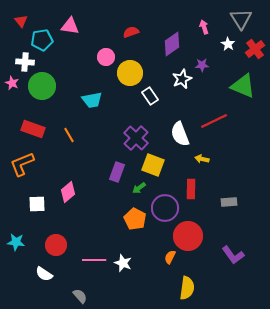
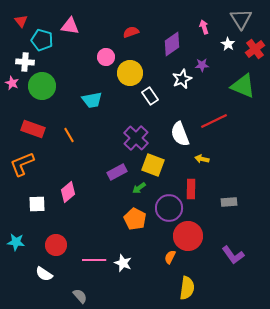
cyan pentagon at (42, 40): rotated 25 degrees clockwise
purple rectangle at (117, 172): rotated 42 degrees clockwise
purple circle at (165, 208): moved 4 px right
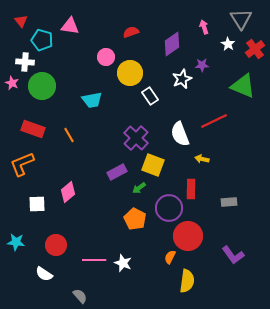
yellow semicircle at (187, 288): moved 7 px up
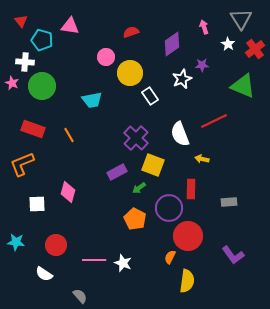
pink diamond at (68, 192): rotated 35 degrees counterclockwise
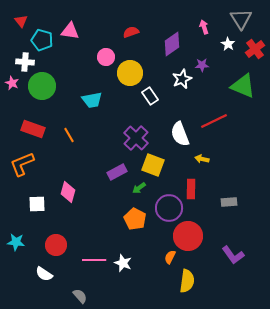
pink triangle at (70, 26): moved 5 px down
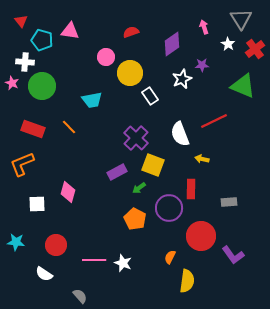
orange line at (69, 135): moved 8 px up; rotated 14 degrees counterclockwise
red circle at (188, 236): moved 13 px right
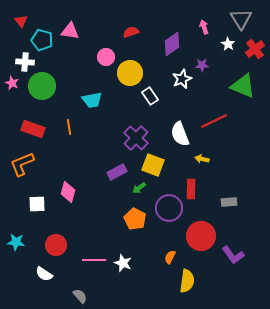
orange line at (69, 127): rotated 35 degrees clockwise
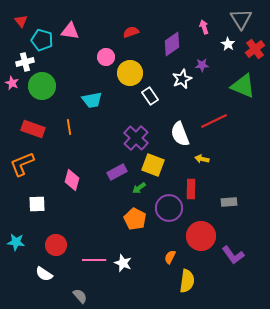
white cross at (25, 62): rotated 18 degrees counterclockwise
pink diamond at (68, 192): moved 4 px right, 12 px up
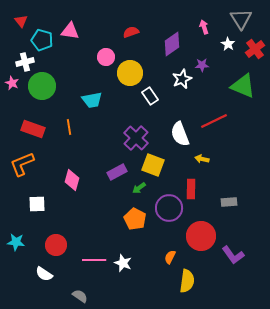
gray semicircle at (80, 296): rotated 14 degrees counterclockwise
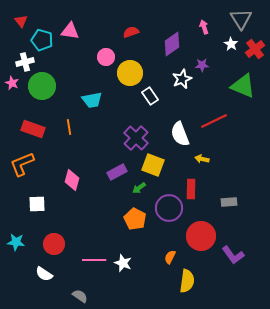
white star at (228, 44): moved 3 px right
red circle at (56, 245): moved 2 px left, 1 px up
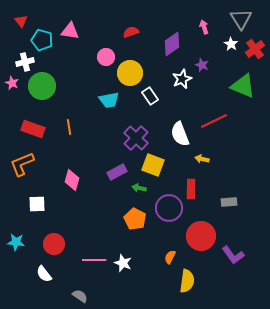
purple star at (202, 65): rotated 24 degrees clockwise
cyan trapezoid at (92, 100): moved 17 px right
green arrow at (139, 188): rotated 48 degrees clockwise
white semicircle at (44, 274): rotated 18 degrees clockwise
